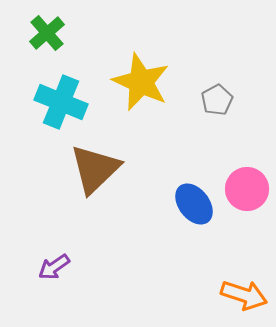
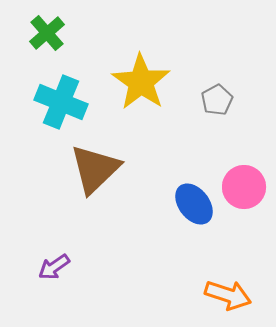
yellow star: rotated 10 degrees clockwise
pink circle: moved 3 px left, 2 px up
orange arrow: moved 16 px left
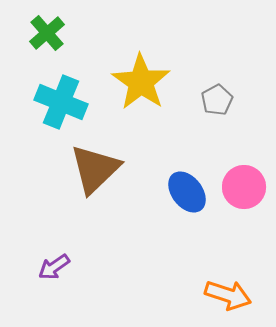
blue ellipse: moved 7 px left, 12 px up
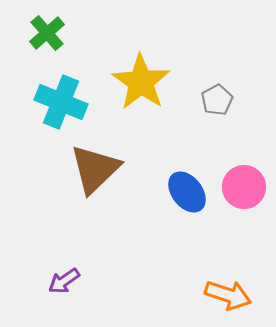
purple arrow: moved 10 px right, 14 px down
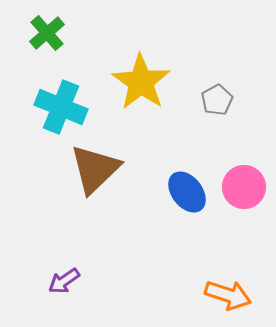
cyan cross: moved 5 px down
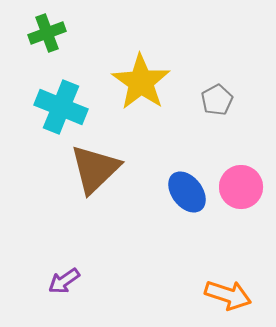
green cross: rotated 21 degrees clockwise
pink circle: moved 3 px left
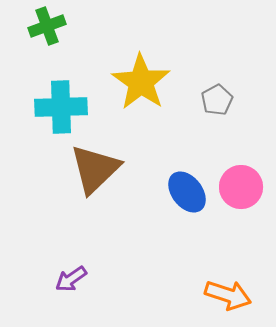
green cross: moved 7 px up
cyan cross: rotated 24 degrees counterclockwise
purple arrow: moved 7 px right, 2 px up
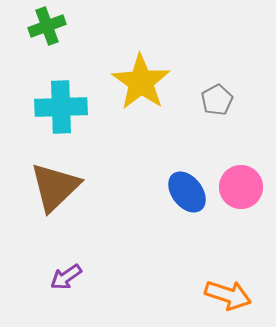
brown triangle: moved 40 px left, 18 px down
purple arrow: moved 5 px left, 2 px up
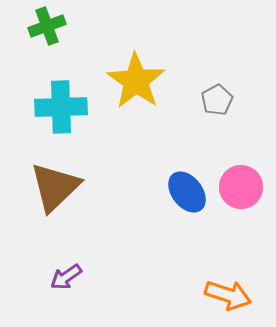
yellow star: moved 5 px left, 1 px up
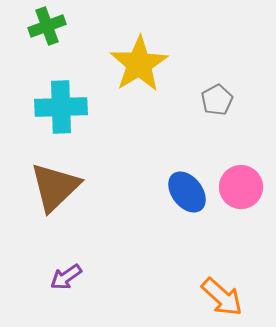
yellow star: moved 3 px right, 17 px up; rotated 6 degrees clockwise
orange arrow: moved 6 px left, 2 px down; rotated 24 degrees clockwise
